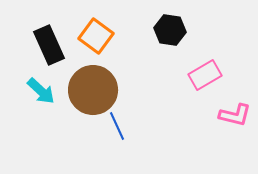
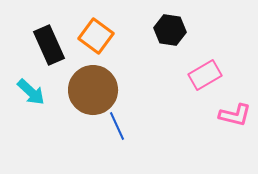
cyan arrow: moved 10 px left, 1 px down
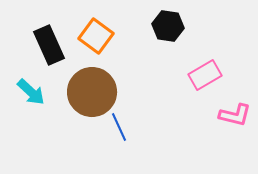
black hexagon: moved 2 px left, 4 px up
brown circle: moved 1 px left, 2 px down
blue line: moved 2 px right, 1 px down
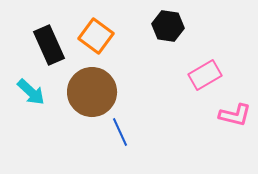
blue line: moved 1 px right, 5 px down
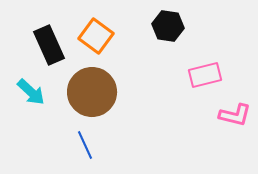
pink rectangle: rotated 16 degrees clockwise
blue line: moved 35 px left, 13 px down
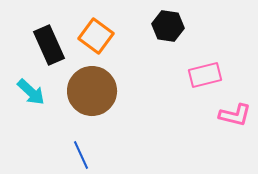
brown circle: moved 1 px up
blue line: moved 4 px left, 10 px down
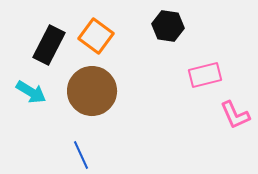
black rectangle: rotated 51 degrees clockwise
cyan arrow: rotated 12 degrees counterclockwise
pink L-shape: rotated 52 degrees clockwise
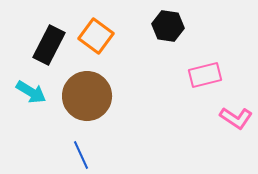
brown circle: moved 5 px left, 5 px down
pink L-shape: moved 1 px right, 3 px down; rotated 32 degrees counterclockwise
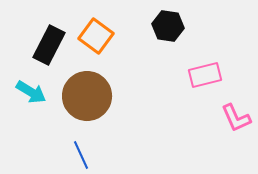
pink L-shape: rotated 32 degrees clockwise
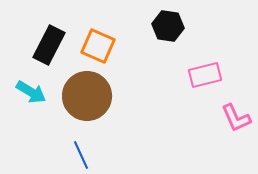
orange square: moved 2 px right, 10 px down; rotated 12 degrees counterclockwise
